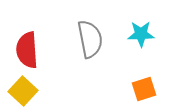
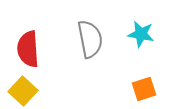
cyan star: rotated 12 degrees clockwise
red semicircle: moved 1 px right, 1 px up
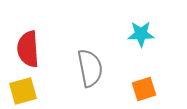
cyan star: rotated 12 degrees counterclockwise
gray semicircle: moved 29 px down
yellow square: rotated 32 degrees clockwise
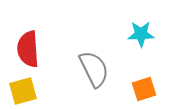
gray semicircle: moved 4 px right, 1 px down; rotated 15 degrees counterclockwise
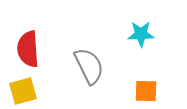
gray semicircle: moved 5 px left, 3 px up
orange square: moved 2 px right, 2 px down; rotated 20 degrees clockwise
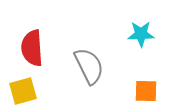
red semicircle: moved 4 px right, 1 px up
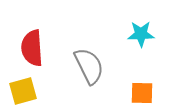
orange square: moved 4 px left, 2 px down
